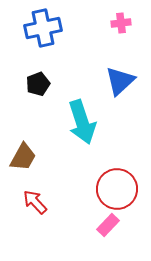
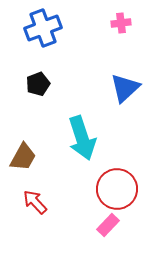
blue cross: rotated 9 degrees counterclockwise
blue triangle: moved 5 px right, 7 px down
cyan arrow: moved 16 px down
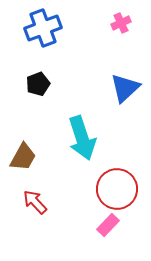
pink cross: rotated 18 degrees counterclockwise
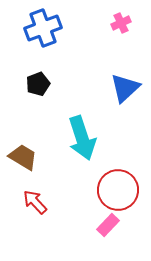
brown trapezoid: rotated 88 degrees counterclockwise
red circle: moved 1 px right, 1 px down
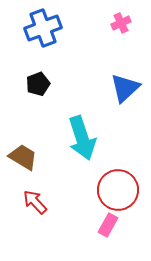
pink rectangle: rotated 15 degrees counterclockwise
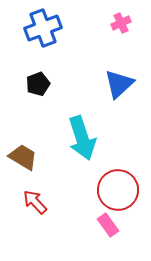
blue triangle: moved 6 px left, 4 px up
pink rectangle: rotated 65 degrees counterclockwise
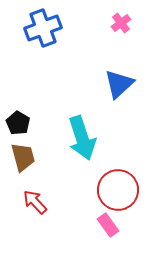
pink cross: rotated 12 degrees counterclockwise
black pentagon: moved 20 px left, 39 px down; rotated 20 degrees counterclockwise
brown trapezoid: rotated 44 degrees clockwise
